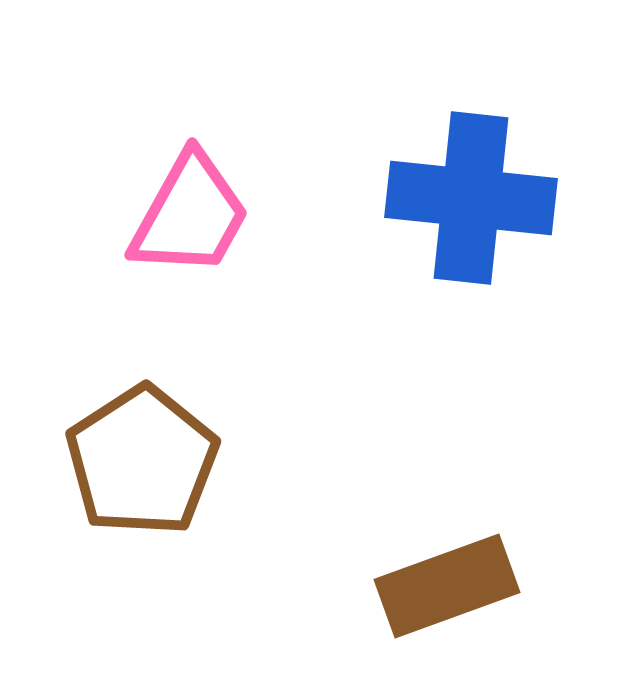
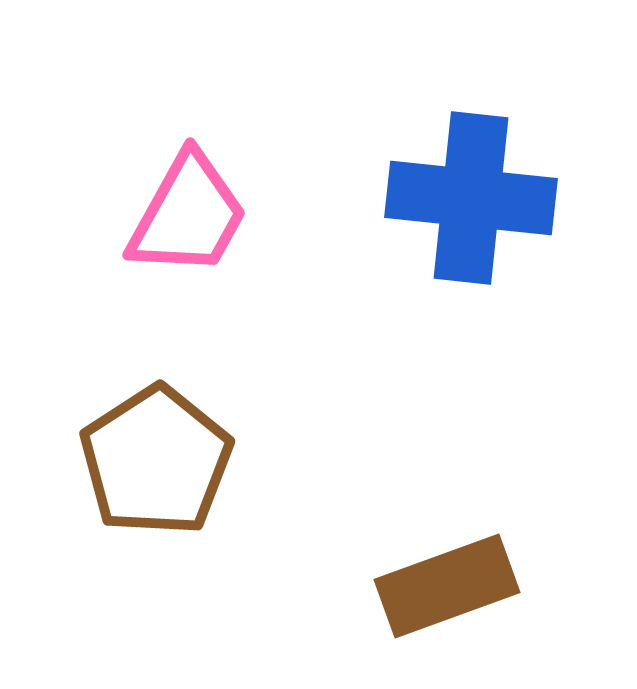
pink trapezoid: moved 2 px left
brown pentagon: moved 14 px right
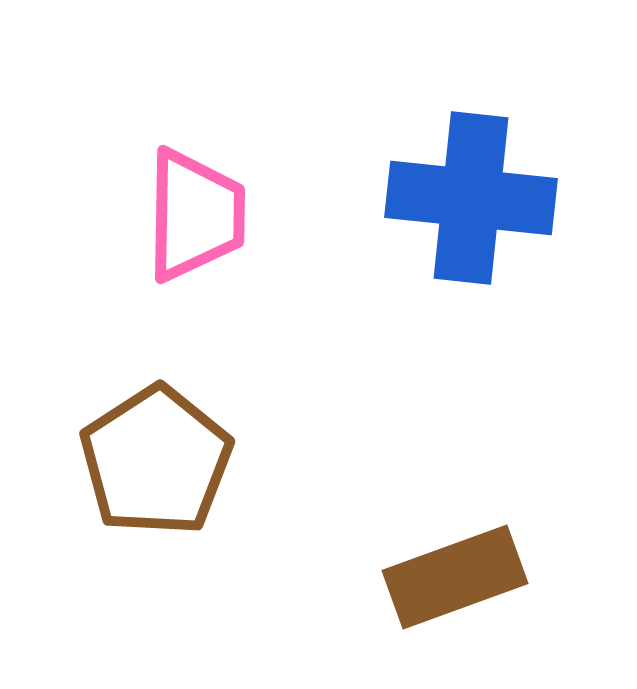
pink trapezoid: moved 7 px right; rotated 28 degrees counterclockwise
brown rectangle: moved 8 px right, 9 px up
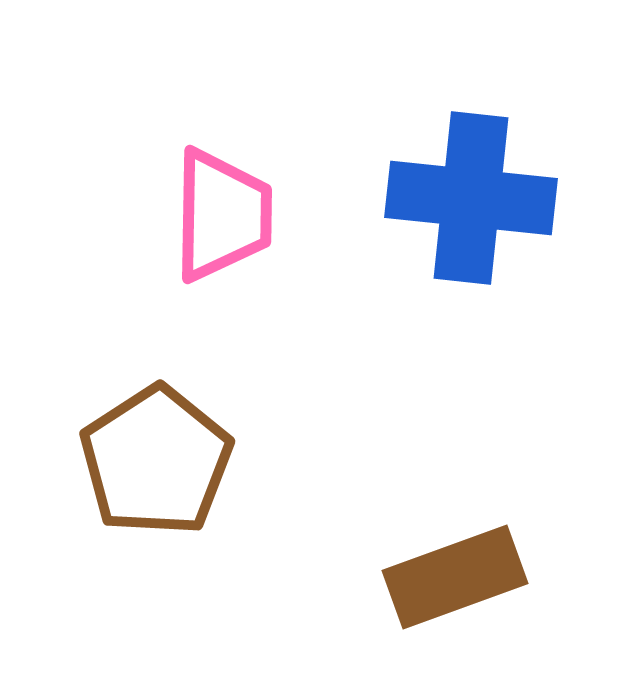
pink trapezoid: moved 27 px right
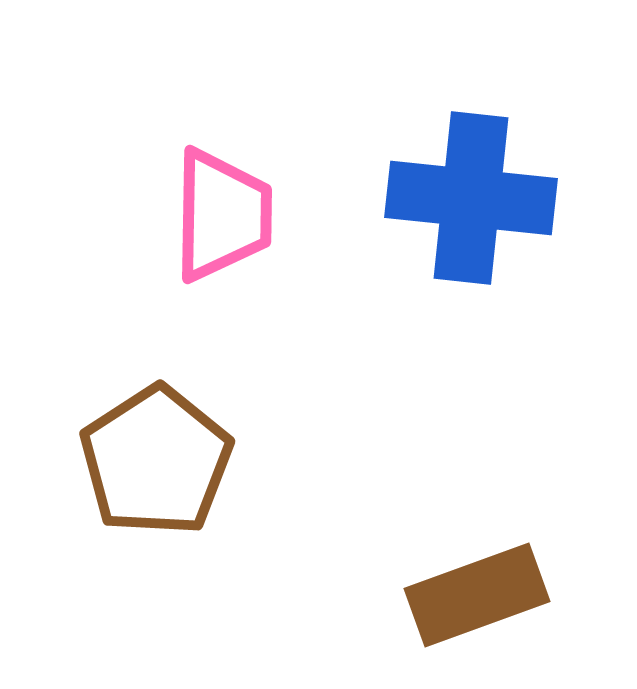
brown rectangle: moved 22 px right, 18 px down
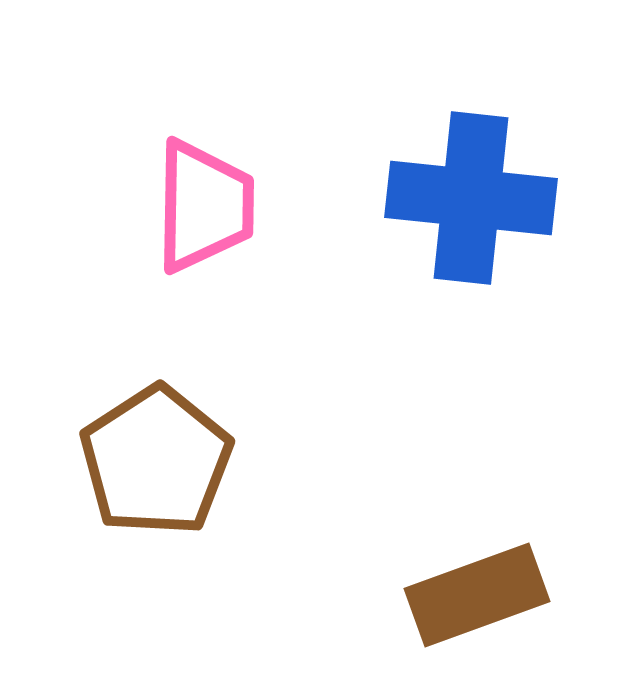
pink trapezoid: moved 18 px left, 9 px up
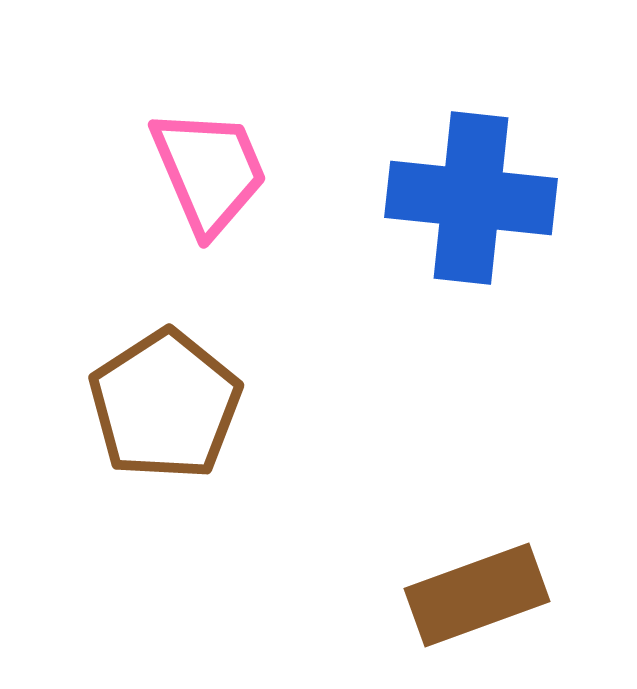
pink trapezoid: moved 5 px right, 35 px up; rotated 24 degrees counterclockwise
brown pentagon: moved 9 px right, 56 px up
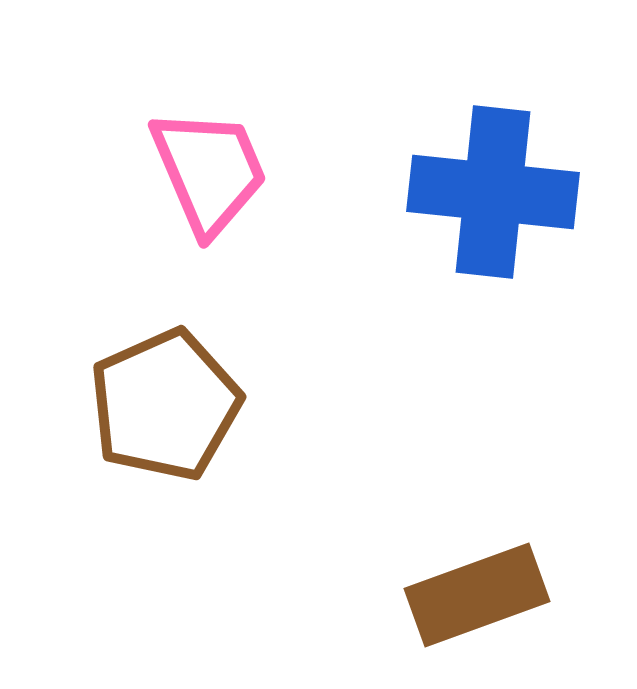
blue cross: moved 22 px right, 6 px up
brown pentagon: rotated 9 degrees clockwise
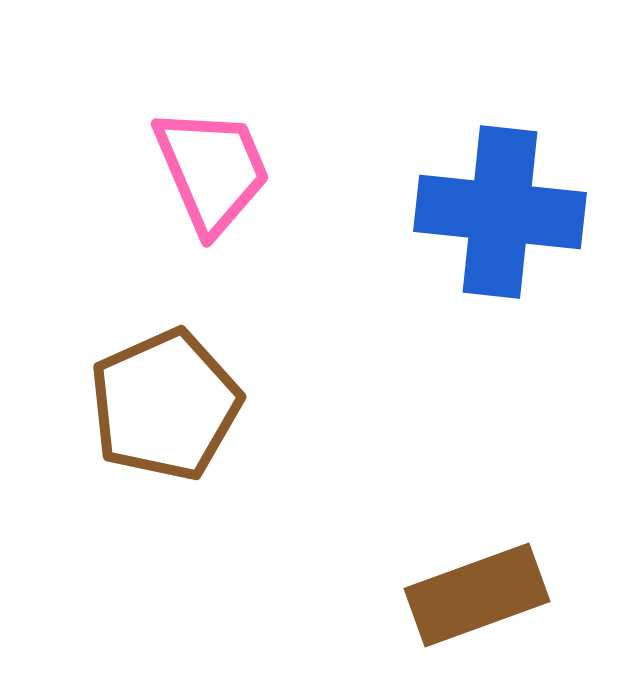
pink trapezoid: moved 3 px right, 1 px up
blue cross: moved 7 px right, 20 px down
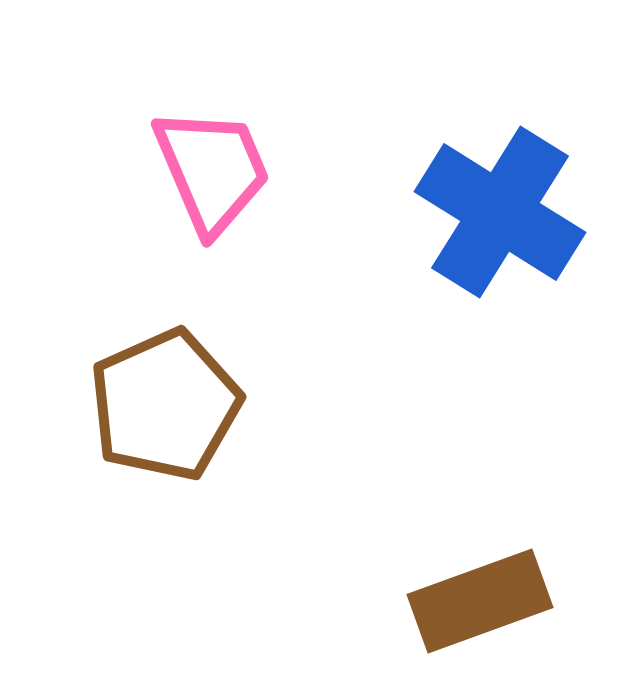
blue cross: rotated 26 degrees clockwise
brown rectangle: moved 3 px right, 6 px down
